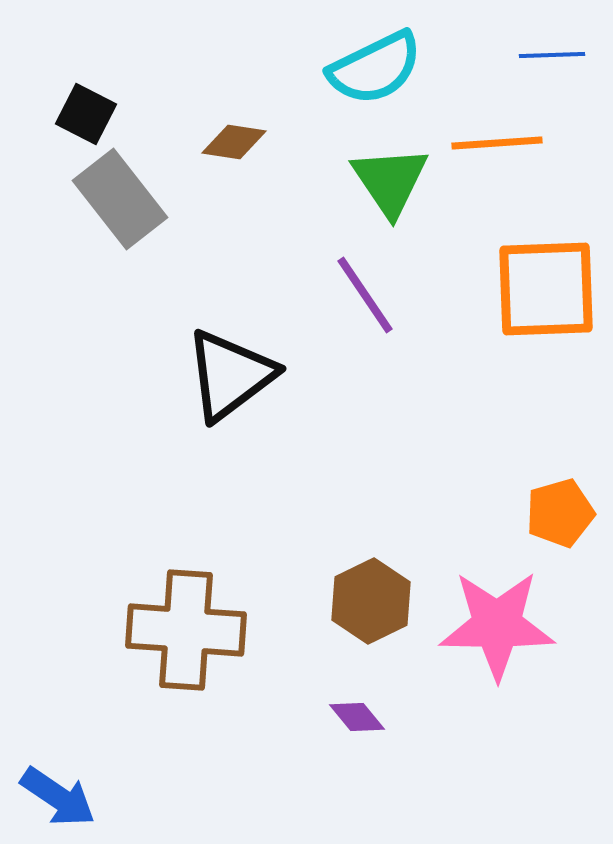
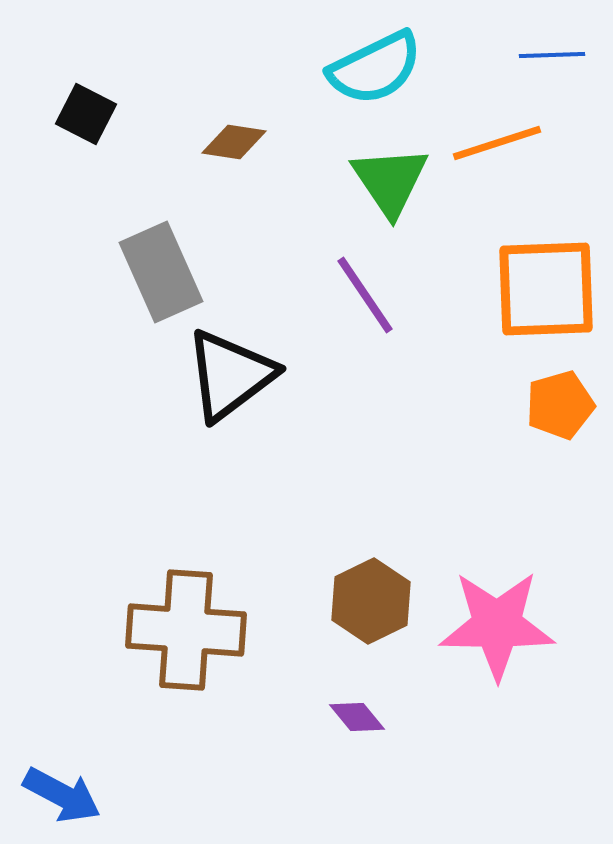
orange line: rotated 14 degrees counterclockwise
gray rectangle: moved 41 px right, 73 px down; rotated 14 degrees clockwise
orange pentagon: moved 108 px up
blue arrow: moved 4 px right, 2 px up; rotated 6 degrees counterclockwise
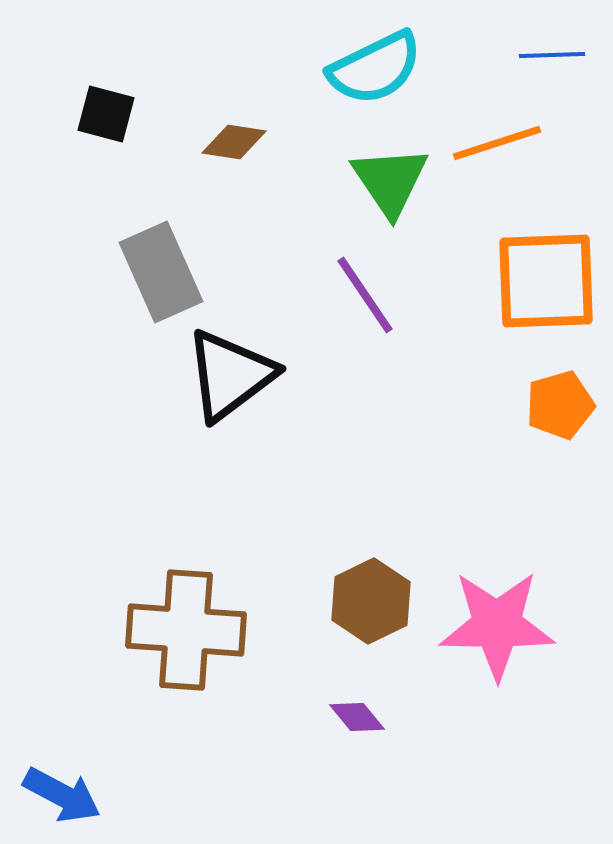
black square: moved 20 px right; rotated 12 degrees counterclockwise
orange square: moved 8 px up
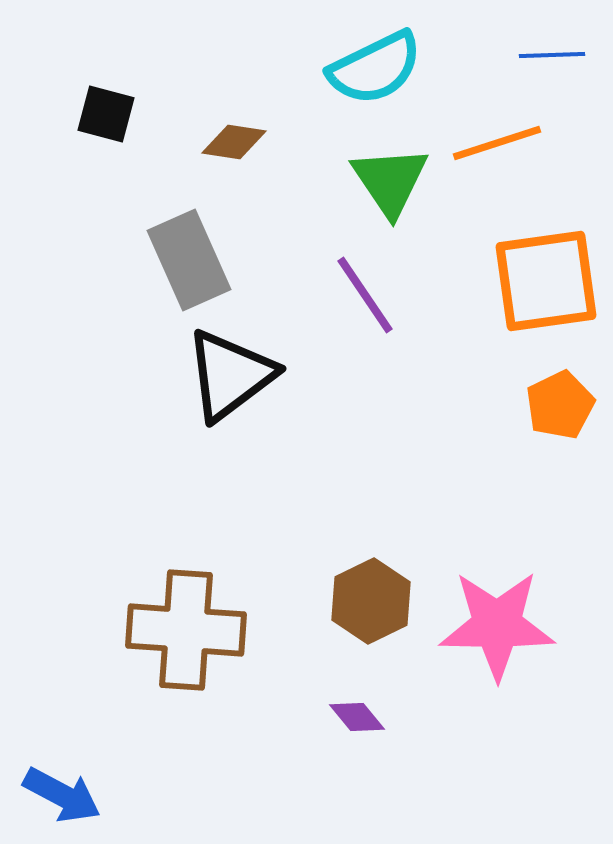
gray rectangle: moved 28 px right, 12 px up
orange square: rotated 6 degrees counterclockwise
orange pentagon: rotated 10 degrees counterclockwise
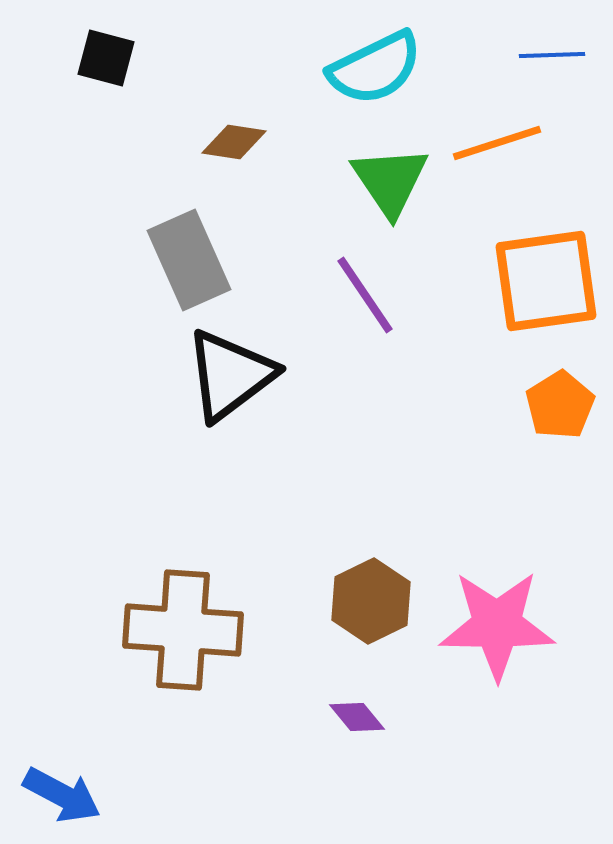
black square: moved 56 px up
orange pentagon: rotated 6 degrees counterclockwise
brown cross: moved 3 px left
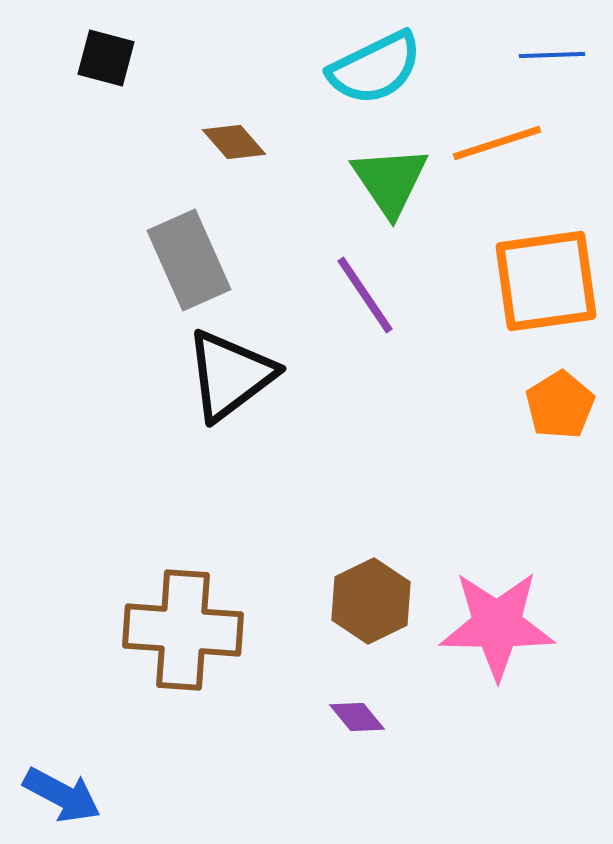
brown diamond: rotated 40 degrees clockwise
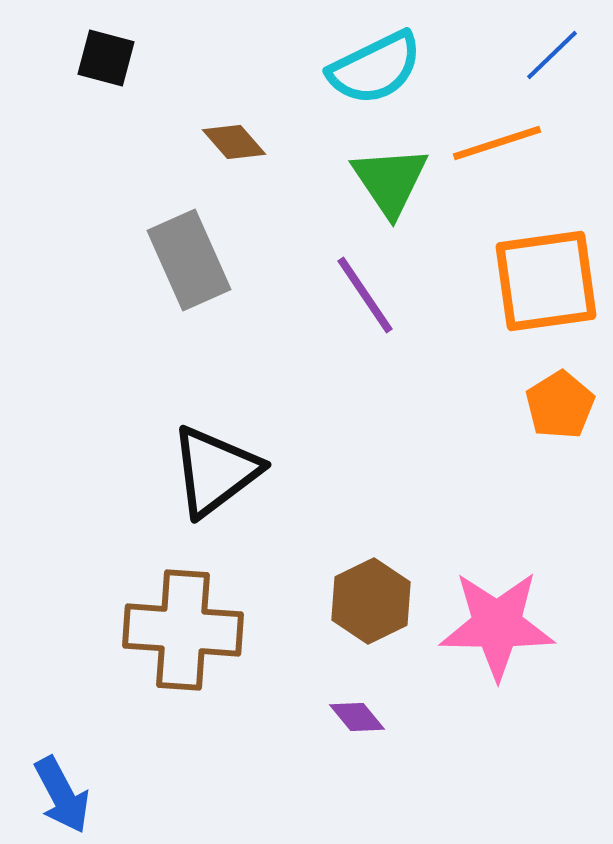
blue line: rotated 42 degrees counterclockwise
black triangle: moved 15 px left, 96 px down
blue arrow: rotated 34 degrees clockwise
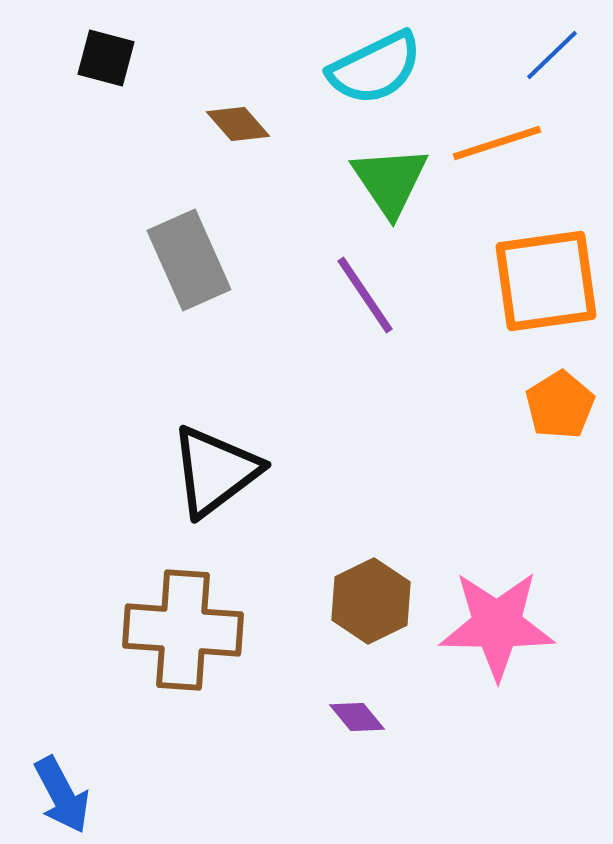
brown diamond: moved 4 px right, 18 px up
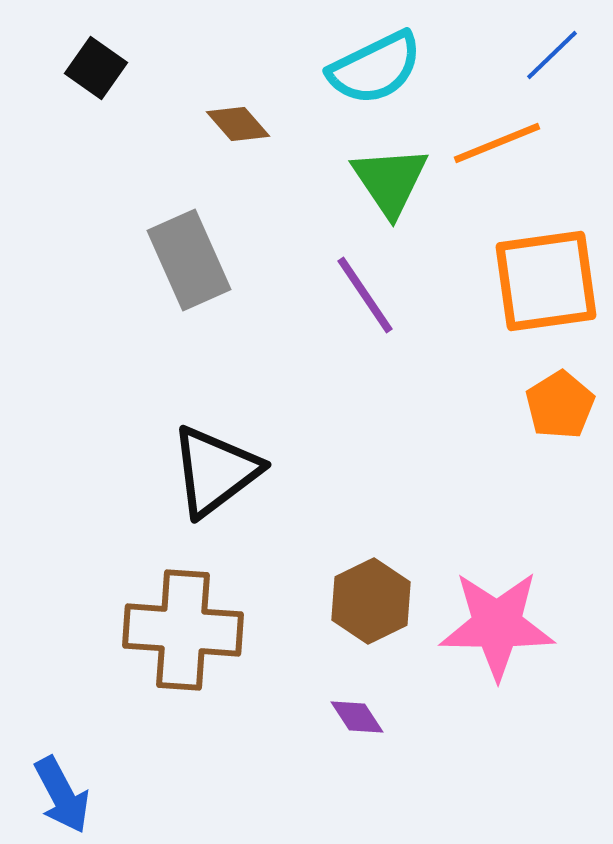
black square: moved 10 px left, 10 px down; rotated 20 degrees clockwise
orange line: rotated 4 degrees counterclockwise
purple diamond: rotated 6 degrees clockwise
